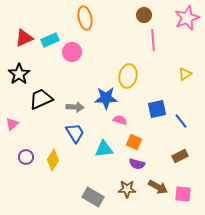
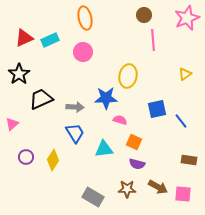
pink circle: moved 11 px right
brown rectangle: moved 9 px right, 4 px down; rotated 35 degrees clockwise
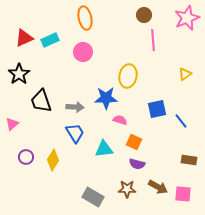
black trapezoid: moved 2 px down; rotated 85 degrees counterclockwise
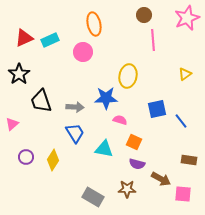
orange ellipse: moved 9 px right, 6 px down
cyan triangle: rotated 18 degrees clockwise
brown arrow: moved 3 px right, 8 px up
